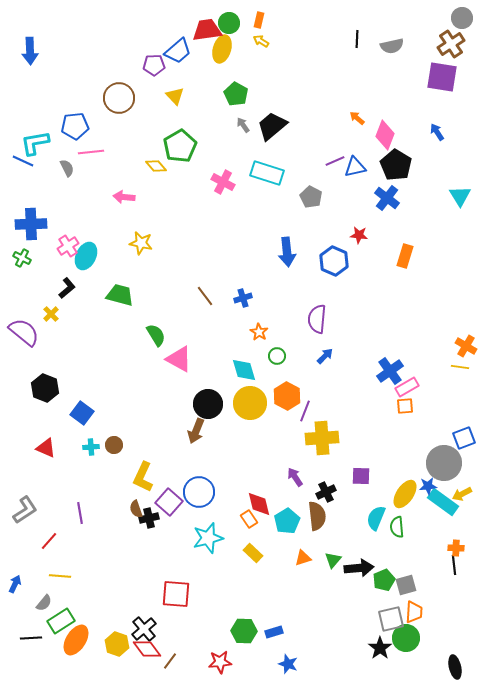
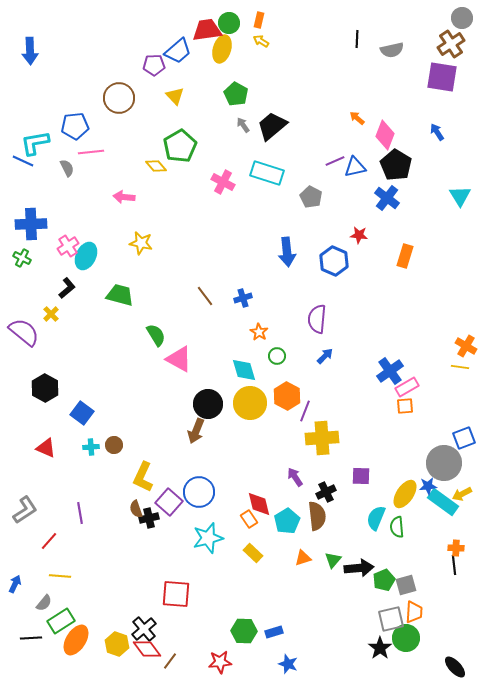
gray semicircle at (392, 46): moved 4 px down
black hexagon at (45, 388): rotated 8 degrees clockwise
black ellipse at (455, 667): rotated 30 degrees counterclockwise
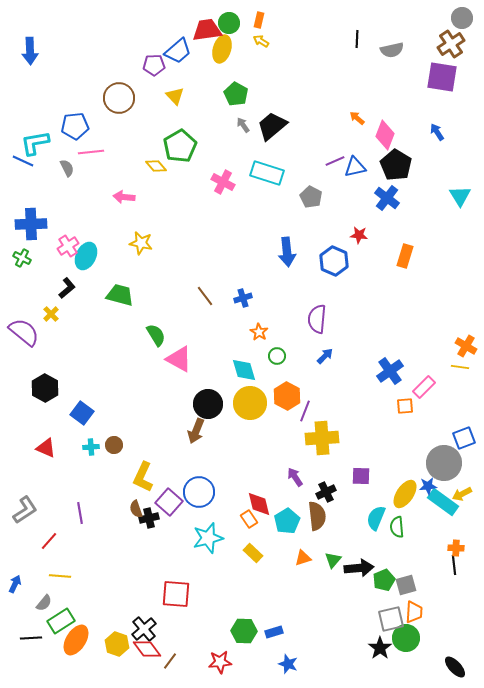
pink rectangle at (407, 387): moved 17 px right; rotated 15 degrees counterclockwise
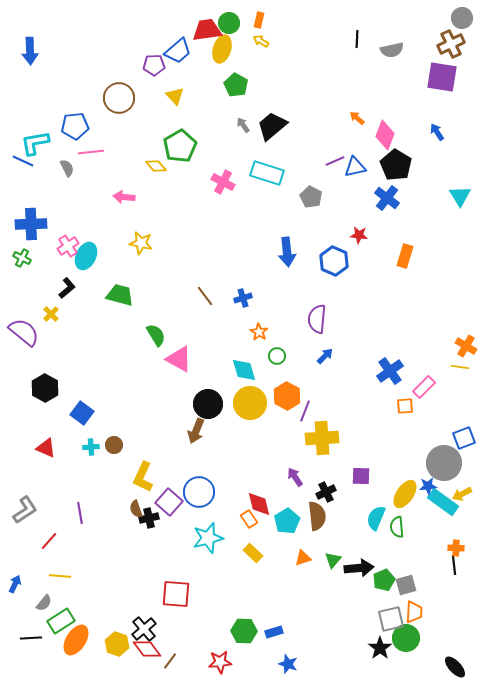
brown cross at (451, 44): rotated 8 degrees clockwise
green pentagon at (236, 94): moved 9 px up
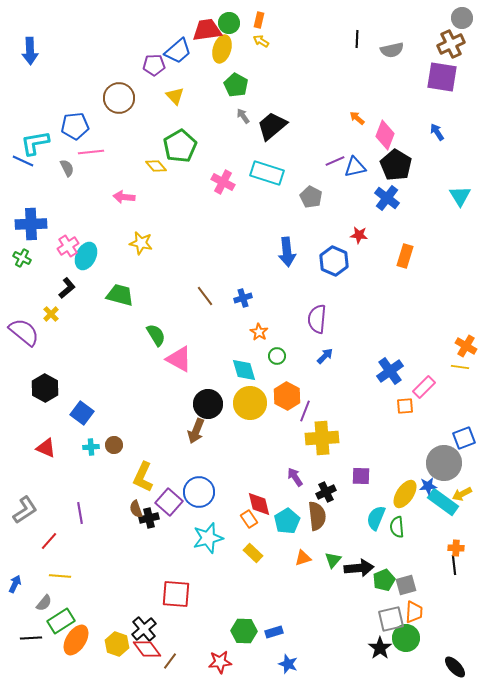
gray arrow at (243, 125): moved 9 px up
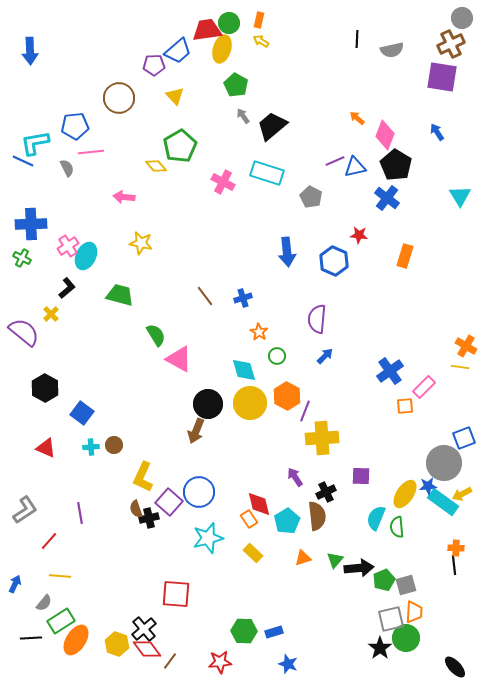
green triangle at (333, 560): moved 2 px right
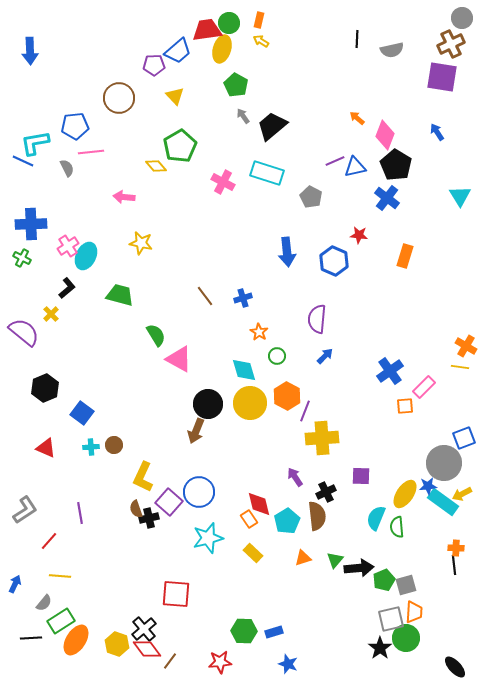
black hexagon at (45, 388): rotated 8 degrees clockwise
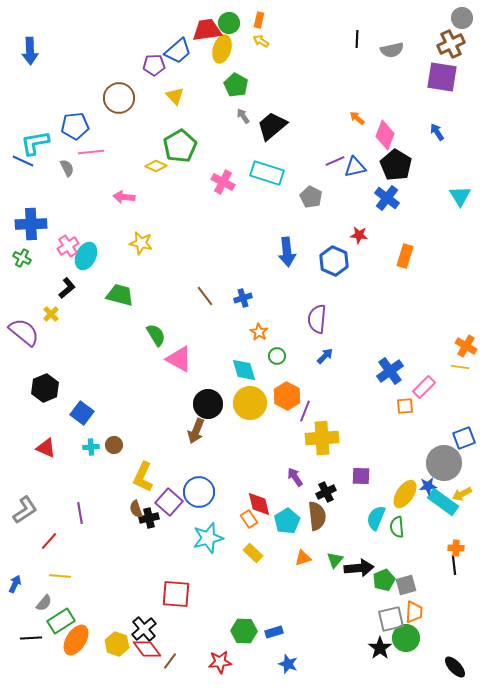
yellow diamond at (156, 166): rotated 25 degrees counterclockwise
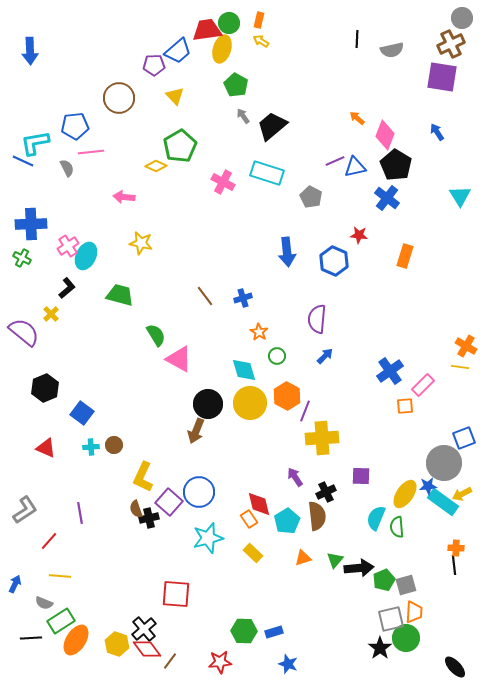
pink rectangle at (424, 387): moved 1 px left, 2 px up
gray semicircle at (44, 603): rotated 72 degrees clockwise
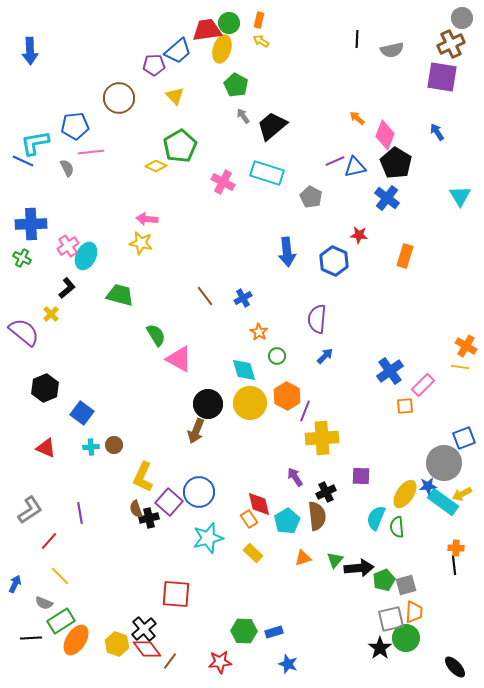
black pentagon at (396, 165): moved 2 px up
pink arrow at (124, 197): moved 23 px right, 22 px down
blue cross at (243, 298): rotated 12 degrees counterclockwise
gray L-shape at (25, 510): moved 5 px right
yellow line at (60, 576): rotated 40 degrees clockwise
